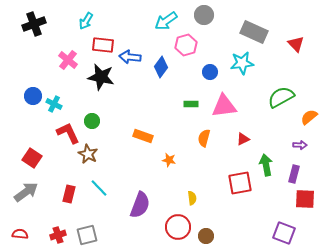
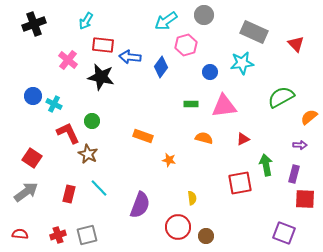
orange semicircle at (204, 138): rotated 90 degrees clockwise
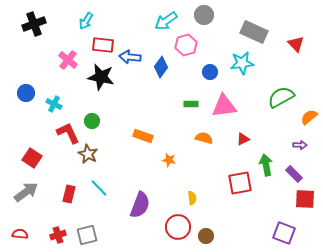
blue circle at (33, 96): moved 7 px left, 3 px up
purple rectangle at (294, 174): rotated 60 degrees counterclockwise
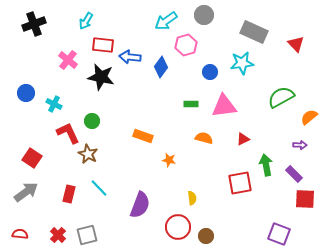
purple square at (284, 233): moved 5 px left, 1 px down
red cross at (58, 235): rotated 28 degrees counterclockwise
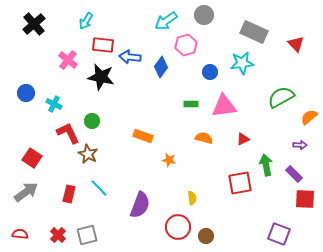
black cross at (34, 24): rotated 20 degrees counterclockwise
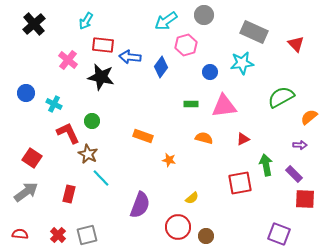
cyan line at (99, 188): moved 2 px right, 10 px up
yellow semicircle at (192, 198): rotated 56 degrees clockwise
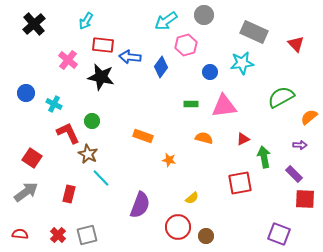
green arrow at (266, 165): moved 2 px left, 8 px up
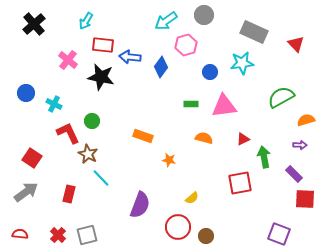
orange semicircle at (309, 117): moved 3 px left, 3 px down; rotated 24 degrees clockwise
